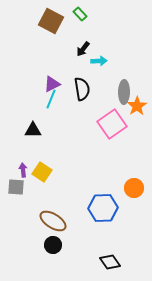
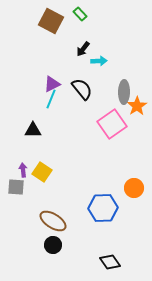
black semicircle: rotated 30 degrees counterclockwise
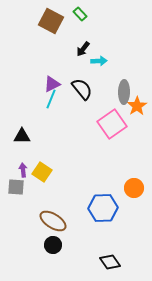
black triangle: moved 11 px left, 6 px down
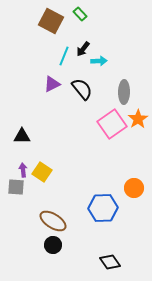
cyan line: moved 13 px right, 43 px up
orange star: moved 1 px right, 13 px down
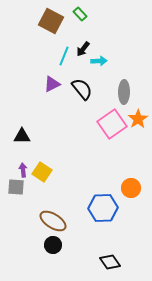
orange circle: moved 3 px left
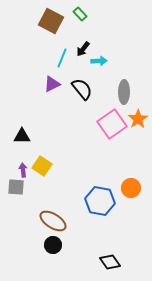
cyan line: moved 2 px left, 2 px down
yellow square: moved 6 px up
blue hexagon: moved 3 px left, 7 px up; rotated 12 degrees clockwise
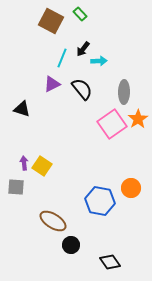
black triangle: moved 27 px up; rotated 18 degrees clockwise
purple arrow: moved 1 px right, 7 px up
black circle: moved 18 px right
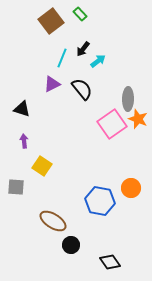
brown square: rotated 25 degrees clockwise
cyan arrow: moved 1 px left; rotated 35 degrees counterclockwise
gray ellipse: moved 4 px right, 7 px down
orange star: rotated 18 degrees counterclockwise
purple arrow: moved 22 px up
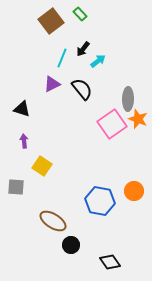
orange circle: moved 3 px right, 3 px down
